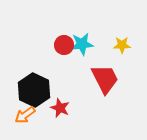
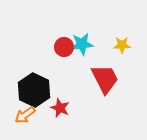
red circle: moved 2 px down
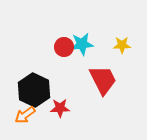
red trapezoid: moved 2 px left, 1 px down
red star: rotated 24 degrees counterclockwise
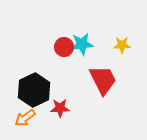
black hexagon: rotated 8 degrees clockwise
orange arrow: moved 3 px down
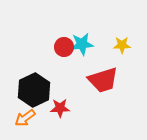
red trapezoid: rotated 100 degrees clockwise
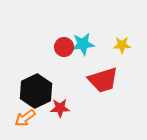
cyan star: moved 1 px right
black hexagon: moved 2 px right, 1 px down
